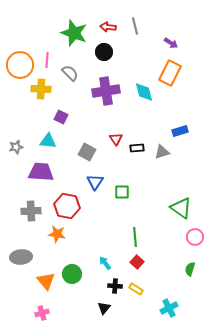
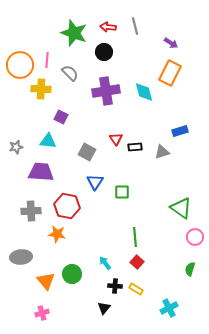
black rectangle: moved 2 px left, 1 px up
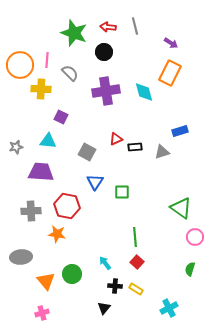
red triangle: rotated 40 degrees clockwise
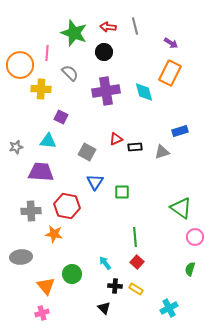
pink line: moved 7 px up
orange star: moved 3 px left
orange triangle: moved 5 px down
black triangle: rotated 24 degrees counterclockwise
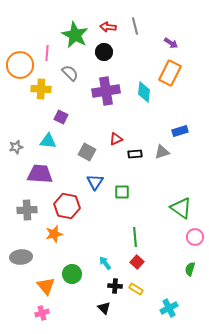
green star: moved 1 px right, 2 px down; rotated 8 degrees clockwise
cyan diamond: rotated 20 degrees clockwise
black rectangle: moved 7 px down
purple trapezoid: moved 1 px left, 2 px down
gray cross: moved 4 px left, 1 px up
orange star: rotated 24 degrees counterclockwise
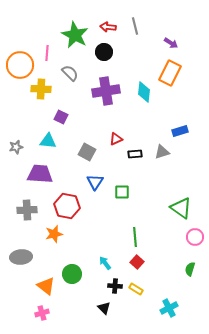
orange triangle: rotated 12 degrees counterclockwise
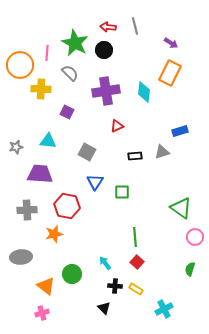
green star: moved 8 px down
black circle: moved 2 px up
purple square: moved 6 px right, 5 px up
red triangle: moved 1 px right, 13 px up
black rectangle: moved 2 px down
cyan cross: moved 5 px left, 1 px down
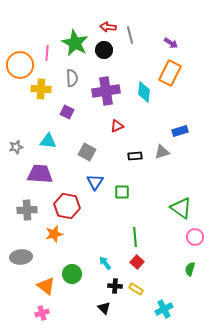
gray line: moved 5 px left, 9 px down
gray semicircle: moved 2 px right, 5 px down; rotated 42 degrees clockwise
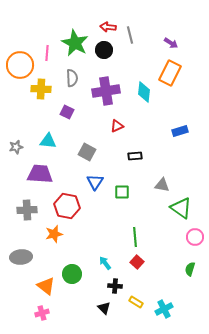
gray triangle: moved 33 px down; rotated 28 degrees clockwise
yellow rectangle: moved 13 px down
